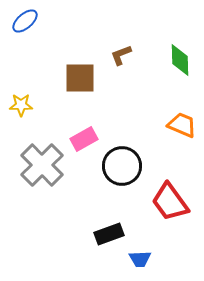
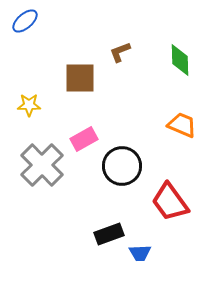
brown L-shape: moved 1 px left, 3 px up
yellow star: moved 8 px right
blue trapezoid: moved 6 px up
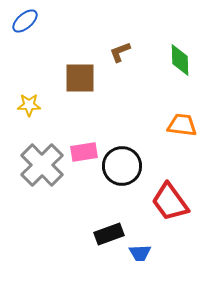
orange trapezoid: rotated 16 degrees counterclockwise
pink rectangle: moved 13 px down; rotated 20 degrees clockwise
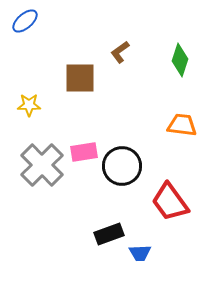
brown L-shape: rotated 15 degrees counterclockwise
green diamond: rotated 20 degrees clockwise
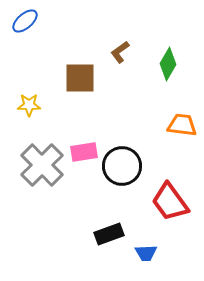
green diamond: moved 12 px left, 4 px down; rotated 12 degrees clockwise
blue trapezoid: moved 6 px right
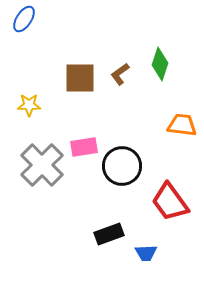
blue ellipse: moved 1 px left, 2 px up; rotated 16 degrees counterclockwise
brown L-shape: moved 22 px down
green diamond: moved 8 px left; rotated 12 degrees counterclockwise
pink rectangle: moved 5 px up
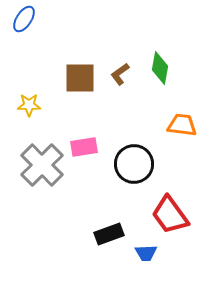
green diamond: moved 4 px down; rotated 8 degrees counterclockwise
black circle: moved 12 px right, 2 px up
red trapezoid: moved 13 px down
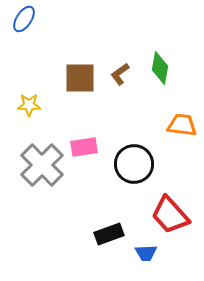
red trapezoid: rotated 6 degrees counterclockwise
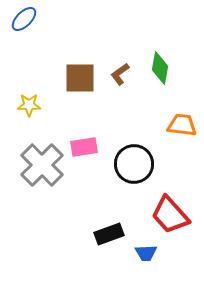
blue ellipse: rotated 12 degrees clockwise
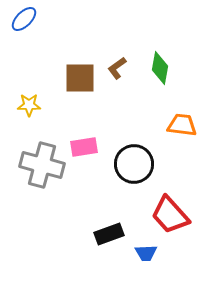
brown L-shape: moved 3 px left, 6 px up
gray cross: rotated 30 degrees counterclockwise
